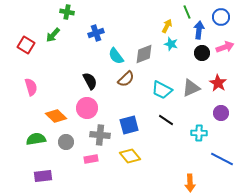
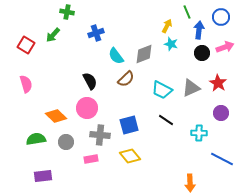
pink semicircle: moved 5 px left, 3 px up
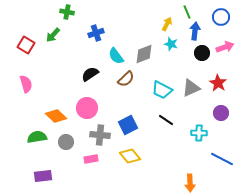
yellow arrow: moved 2 px up
blue arrow: moved 4 px left, 1 px down
black semicircle: moved 7 px up; rotated 96 degrees counterclockwise
blue square: moved 1 px left; rotated 12 degrees counterclockwise
green semicircle: moved 1 px right, 2 px up
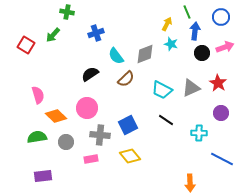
gray diamond: moved 1 px right
pink semicircle: moved 12 px right, 11 px down
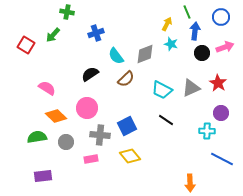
pink semicircle: moved 9 px right, 7 px up; rotated 42 degrees counterclockwise
blue square: moved 1 px left, 1 px down
cyan cross: moved 8 px right, 2 px up
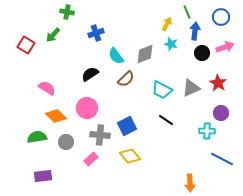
pink rectangle: rotated 32 degrees counterclockwise
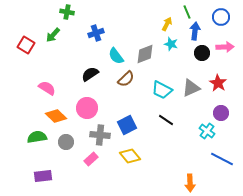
pink arrow: rotated 18 degrees clockwise
blue square: moved 1 px up
cyan cross: rotated 35 degrees clockwise
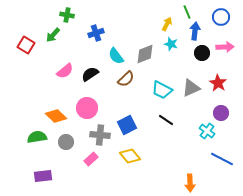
green cross: moved 3 px down
pink semicircle: moved 18 px right, 17 px up; rotated 108 degrees clockwise
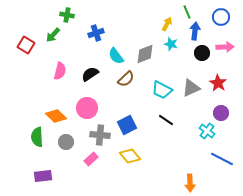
pink semicircle: moved 5 px left; rotated 36 degrees counterclockwise
green semicircle: rotated 84 degrees counterclockwise
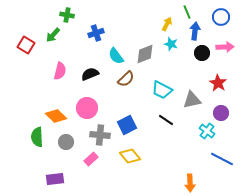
black semicircle: rotated 12 degrees clockwise
gray triangle: moved 1 px right, 12 px down; rotated 12 degrees clockwise
purple rectangle: moved 12 px right, 3 px down
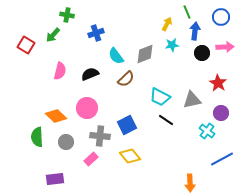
cyan star: moved 1 px right, 1 px down; rotated 24 degrees counterclockwise
cyan trapezoid: moved 2 px left, 7 px down
gray cross: moved 1 px down
blue line: rotated 55 degrees counterclockwise
